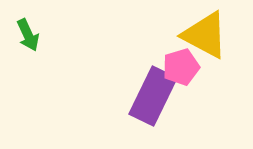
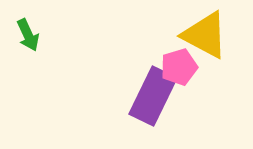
pink pentagon: moved 2 px left
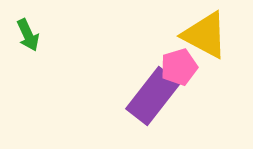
purple rectangle: rotated 12 degrees clockwise
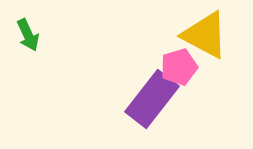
purple rectangle: moved 1 px left, 3 px down
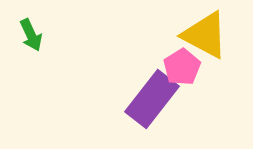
green arrow: moved 3 px right
pink pentagon: moved 3 px right; rotated 15 degrees counterclockwise
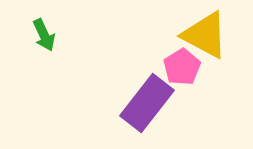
green arrow: moved 13 px right
purple rectangle: moved 5 px left, 4 px down
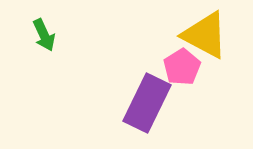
purple rectangle: rotated 12 degrees counterclockwise
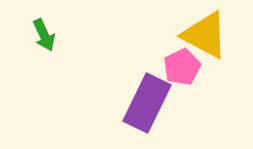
pink pentagon: rotated 6 degrees clockwise
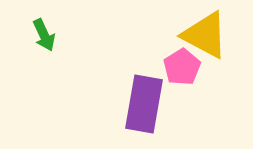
pink pentagon: rotated 6 degrees counterclockwise
purple rectangle: moved 3 px left, 1 px down; rotated 16 degrees counterclockwise
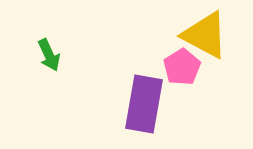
green arrow: moved 5 px right, 20 px down
